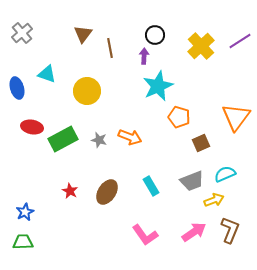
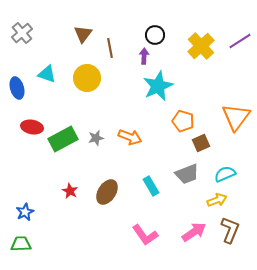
yellow circle: moved 13 px up
orange pentagon: moved 4 px right, 4 px down
gray star: moved 3 px left, 2 px up; rotated 28 degrees counterclockwise
gray trapezoid: moved 5 px left, 7 px up
yellow arrow: moved 3 px right
green trapezoid: moved 2 px left, 2 px down
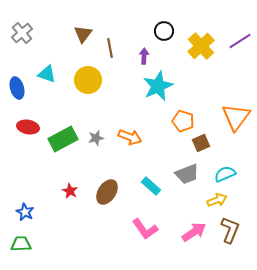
black circle: moved 9 px right, 4 px up
yellow circle: moved 1 px right, 2 px down
red ellipse: moved 4 px left
cyan rectangle: rotated 18 degrees counterclockwise
blue star: rotated 18 degrees counterclockwise
pink L-shape: moved 6 px up
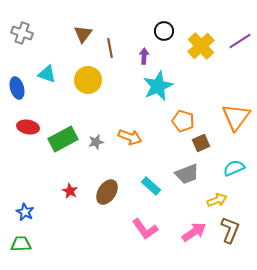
gray cross: rotated 30 degrees counterclockwise
gray star: moved 4 px down
cyan semicircle: moved 9 px right, 6 px up
